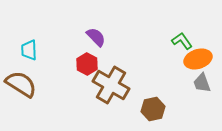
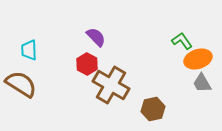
gray trapezoid: rotated 10 degrees counterclockwise
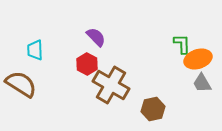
green L-shape: moved 3 px down; rotated 35 degrees clockwise
cyan trapezoid: moved 6 px right
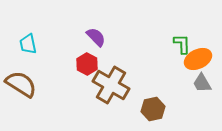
cyan trapezoid: moved 7 px left, 6 px up; rotated 10 degrees counterclockwise
orange ellipse: rotated 8 degrees counterclockwise
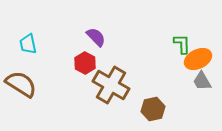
red hexagon: moved 2 px left, 1 px up
gray trapezoid: moved 2 px up
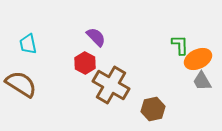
green L-shape: moved 2 px left, 1 px down
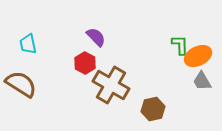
orange ellipse: moved 3 px up
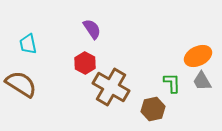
purple semicircle: moved 4 px left, 8 px up; rotated 10 degrees clockwise
green L-shape: moved 8 px left, 38 px down
brown cross: moved 2 px down
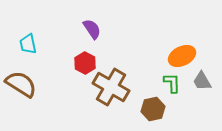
orange ellipse: moved 16 px left
